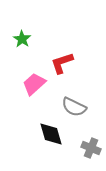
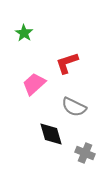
green star: moved 2 px right, 6 px up
red L-shape: moved 5 px right
gray cross: moved 6 px left, 5 px down
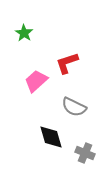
pink trapezoid: moved 2 px right, 3 px up
black diamond: moved 3 px down
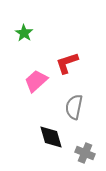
gray semicircle: rotated 75 degrees clockwise
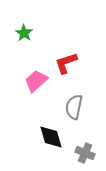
red L-shape: moved 1 px left
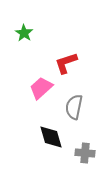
pink trapezoid: moved 5 px right, 7 px down
gray cross: rotated 18 degrees counterclockwise
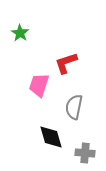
green star: moved 4 px left
pink trapezoid: moved 2 px left, 3 px up; rotated 30 degrees counterclockwise
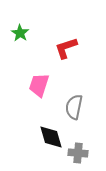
red L-shape: moved 15 px up
gray cross: moved 7 px left
